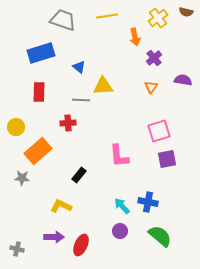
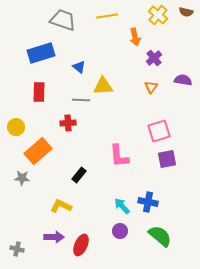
yellow cross: moved 3 px up; rotated 12 degrees counterclockwise
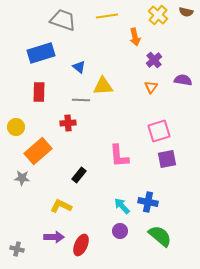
purple cross: moved 2 px down
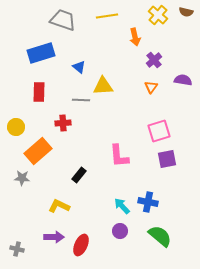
red cross: moved 5 px left
yellow L-shape: moved 2 px left
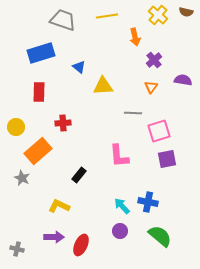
gray line: moved 52 px right, 13 px down
gray star: rotated 21 degrees clockwise
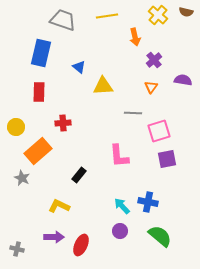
blue rectangle: rotated 60 degrees counterclockwise
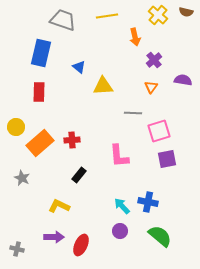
red cross: moved 9 px right, 17 px down
orange rectangle: moved 2 px right, 8 px up
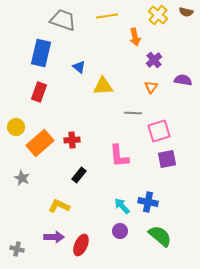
red rectangle: rotated 18 degrees clockwise
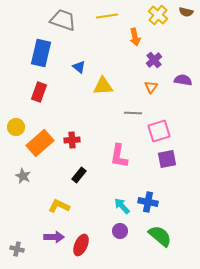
pink L-shape: rotated 15 degrees clockwise
gray star: moved 1 px right, 2 px up
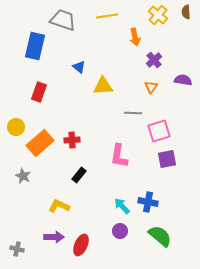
brown semicircle: rotated 72 degrees clockwise
blue rectangle: moved 6 px left, 7 px up
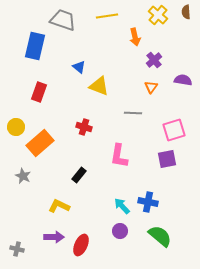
yellow triangle: moved 4 px left; rotated 25 degrees clockwise
pink square: moved 15 px right, 1 px up
red cross: moved 12 px right, 13 px up; rotated 21 degrees clockwise
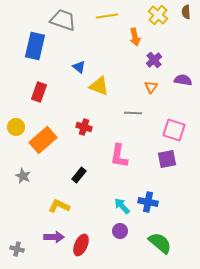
pink square: rotated 35 degrees clockwise
orange rectangle: moved 3 px right, 3 px up
green semicircle: moved 7 px down
